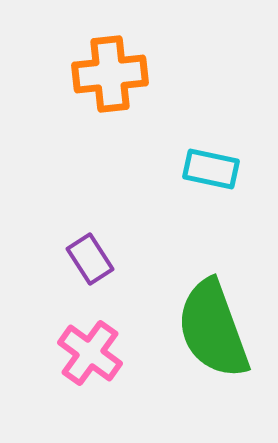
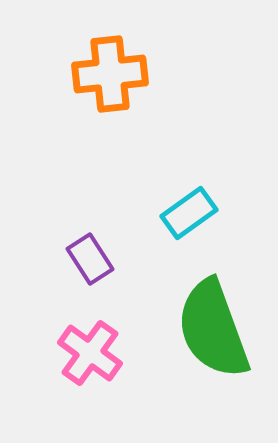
cyan rectangle: moved 22 px left, 44 px down; rotated 48 degrees counterclockwise
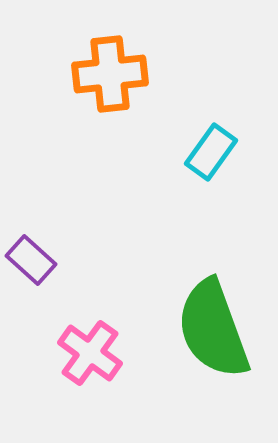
cyan rectangle: moved 22 px right, 61 px up; rotated 18 degrees counterclockwise
purple rectangle: moved 59 px left, 1 px down; rotated 15 degrees counterclockwise
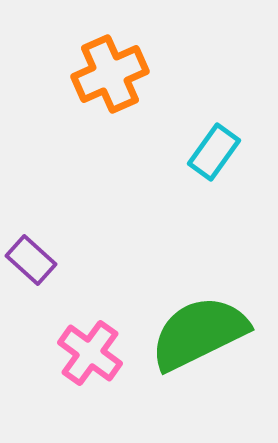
orange cross: rotated 18 degrees counterclockwise
cyan rectangle: moved 3 px right
green semicircle: moved 14 px left, 4 px down; rotated 84 degrees clockwise
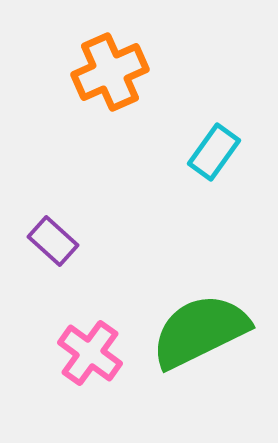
orange cross: moved 2 px up
purple rectangle: moved 22 px right, 19 px up
green semicircle: moved 1 px right, 2 px up
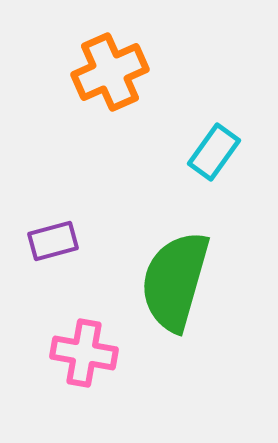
purple rectangle: rotated 57 degrees counterclockwise
green semicircle: moved 25 px left, 50 px up; rotated 48 degrees counterclockwise
pink cross: moved 6 px left; rotated 26 degrees counterclockwise
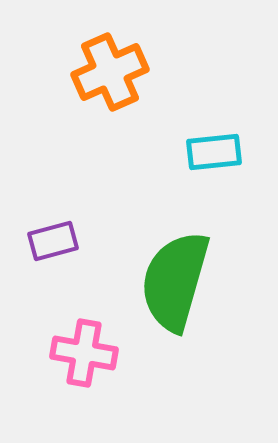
cyan rectangle: rotated 48 degrees clockwise
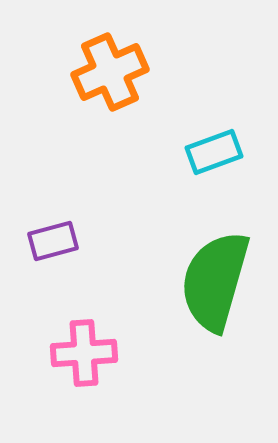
cyan rectangle: rotated 14 degrees counterclockwise
green semicircle: moved 40 px right
pink cross: rotated 14 degrees counterclockwise
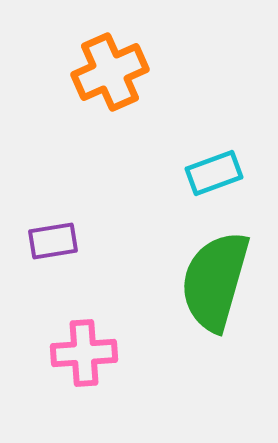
cyan rectangle: moved 21 px down
purple rectangle: rotated 6 degrees clockwise
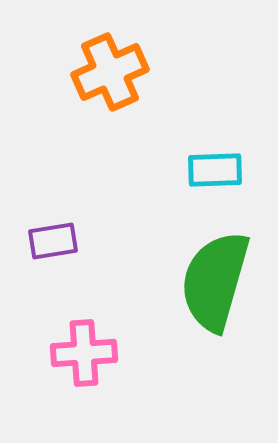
cyan rectangle: moved 1 px right, 3 px up; rotated 18 degrees clockwise
